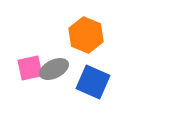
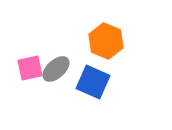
orange hexagon: moved 20 px right, 6 px down
gray ellipse: moved 2 px right; rotated 16 degrees counterclockwise
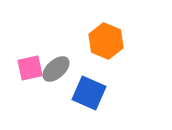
blue square: moved 4 px left, 11 px down
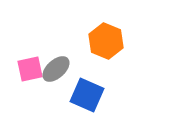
pink square: moved 1 px down
blue square: moved 2 px left, 2 px down
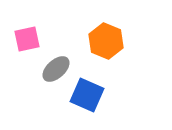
pink square: moved 3 px left, 30 px up
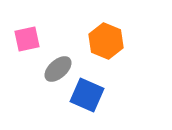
gray ellipse: moved 2 px right
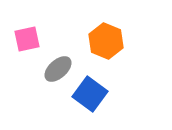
blue square: moved 3 px right, 1 px up; rotated 12 degrees clockwise
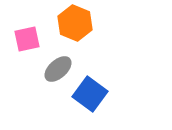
orange hexagon: moved 31 px left, 18 px up
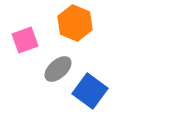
pink square: moved 2 px left, 1 px down; rotated 8 degrees counterclockwise
blue square: moved 3 px up
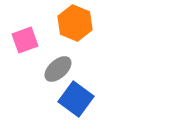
blue square: moved 14 px left, 8 px down
